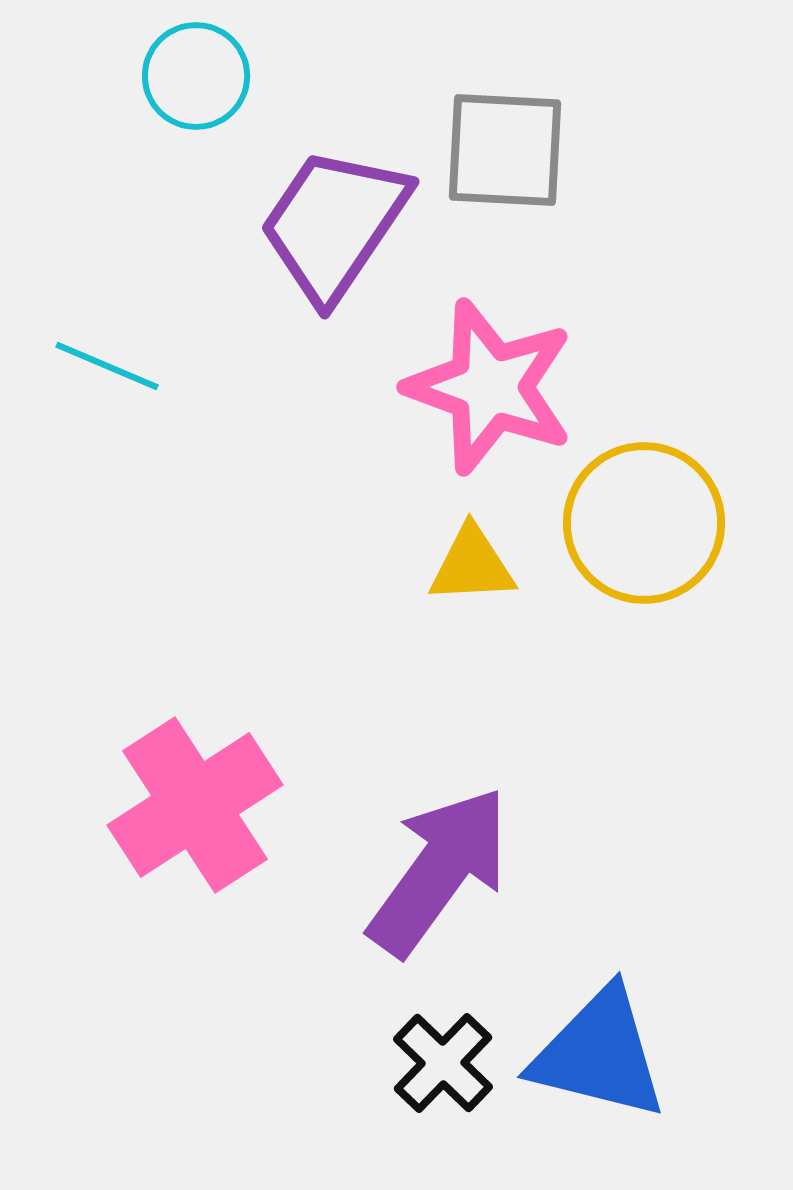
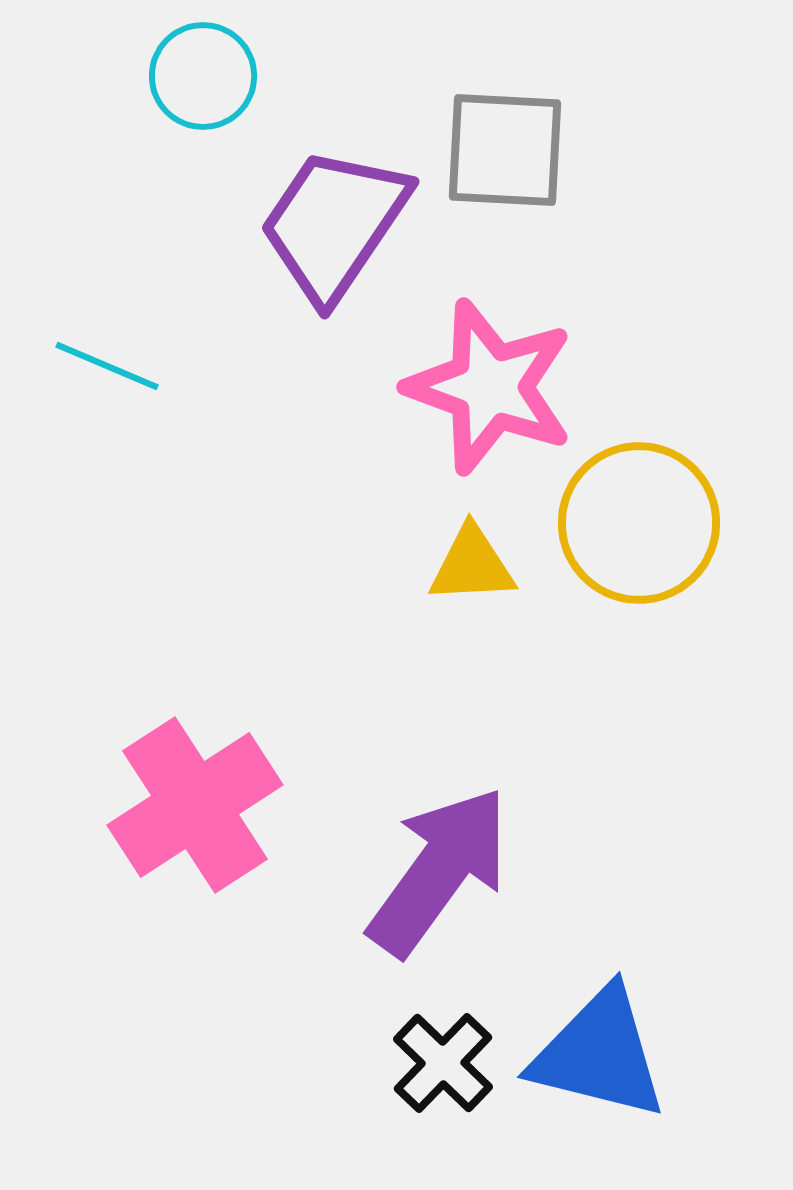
cyan circle: moved 7 px right
yellow circle: moved 5 px left
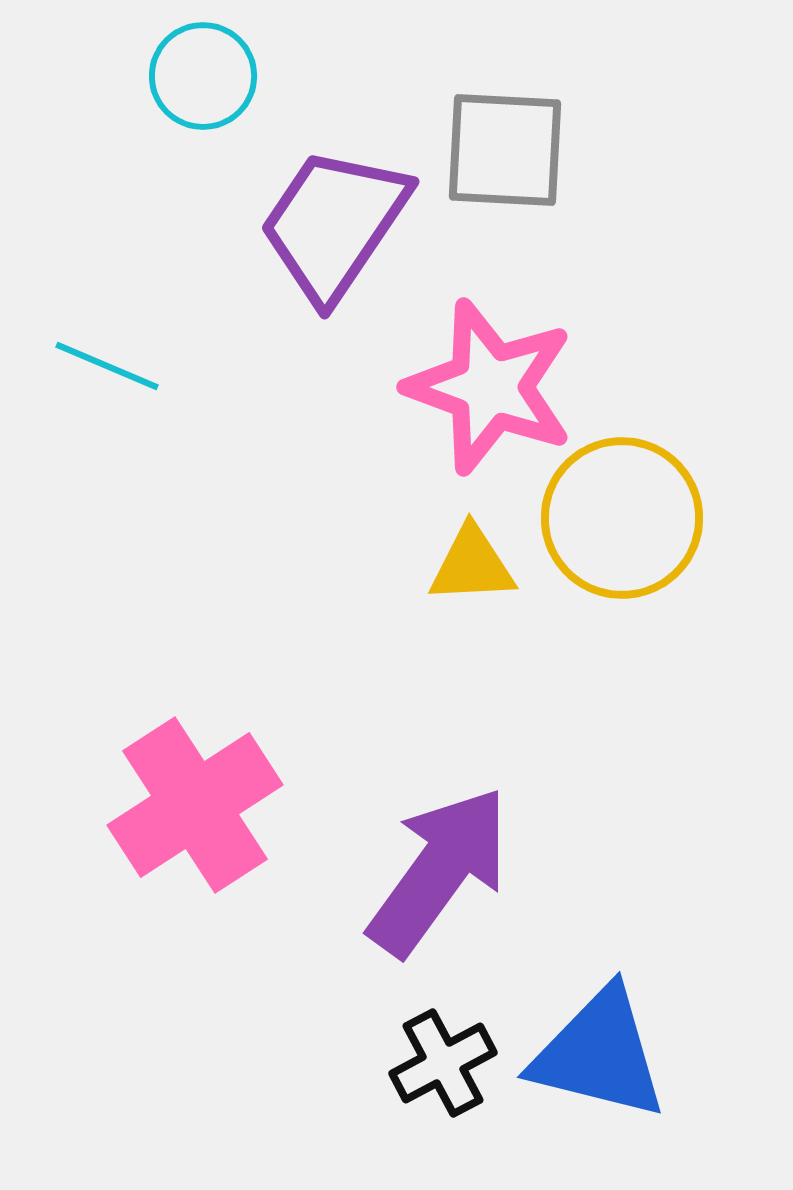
yellow circle: moved 17 px left, 5 px up
black cross: rotated 18 degrees clockwise
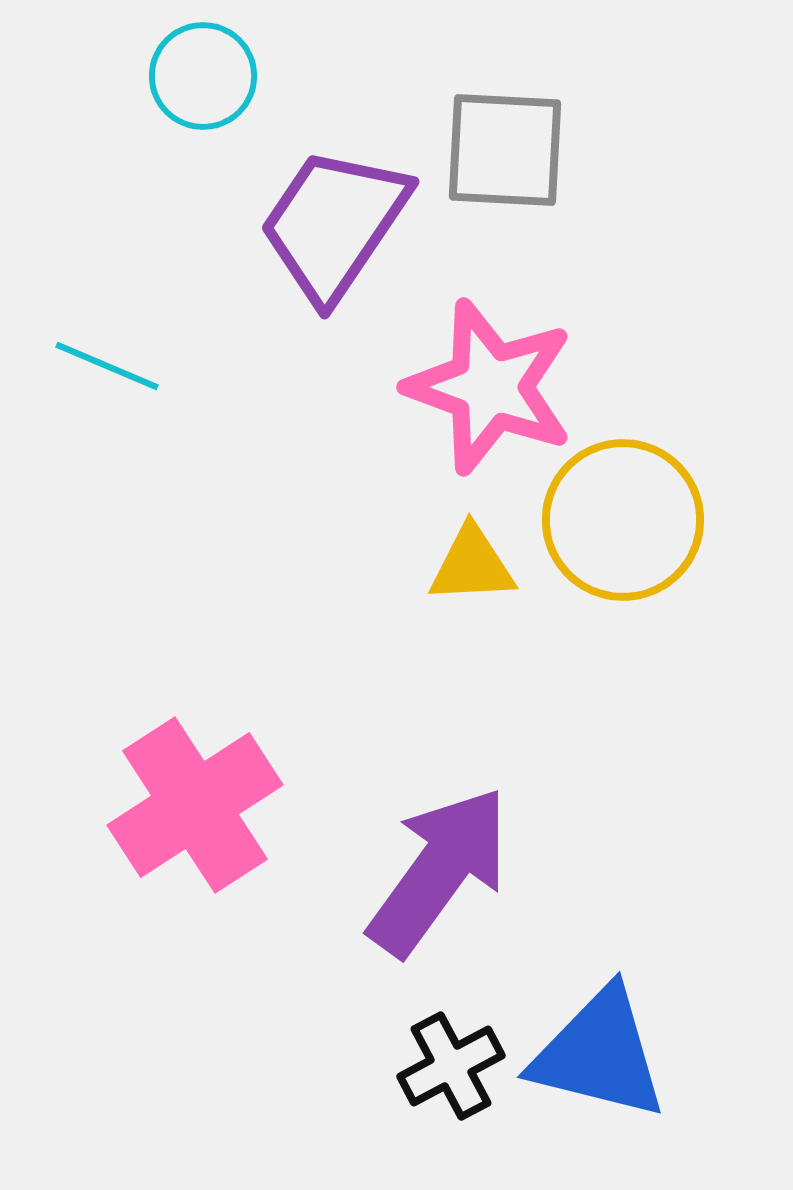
yellow circle: moved 1 px right, 2 px down
black cross: moved 8 px right, 3 px down
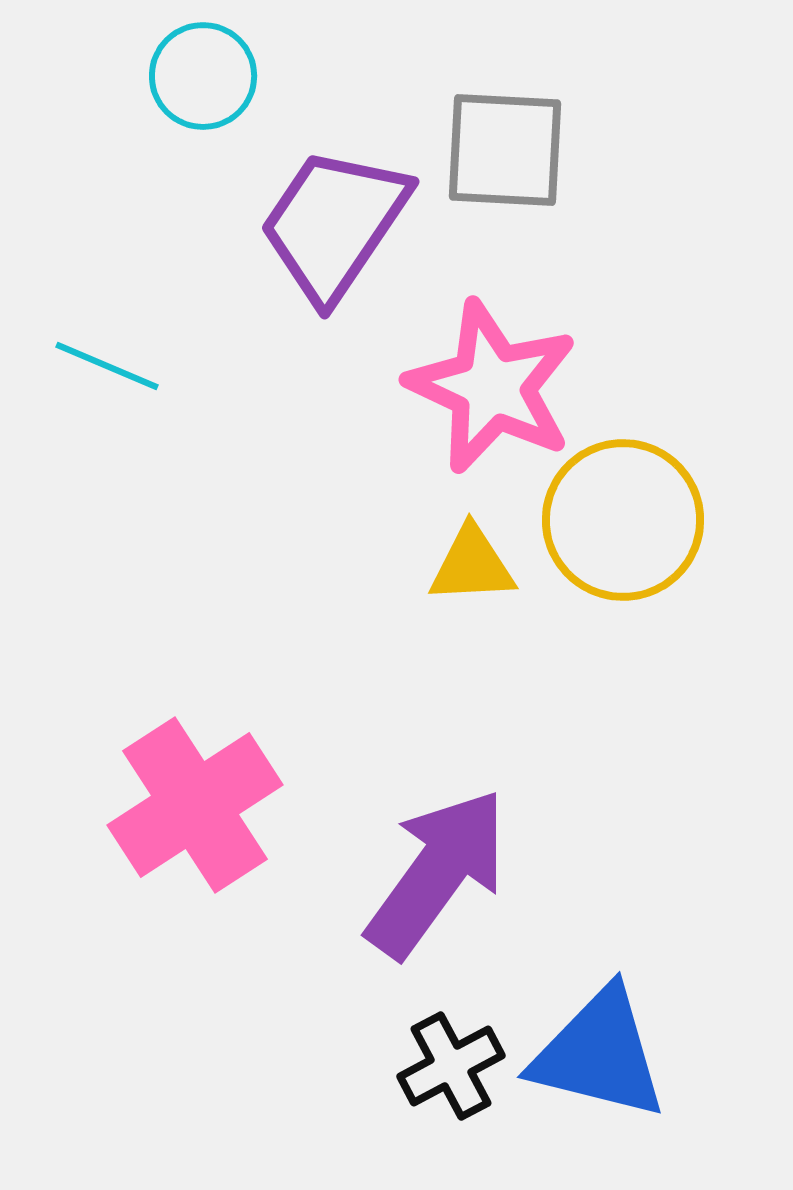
pink star: moved 2 px right; rotated 5 degrees clockwise
purple arrow: moved 2 px left, 2 px down
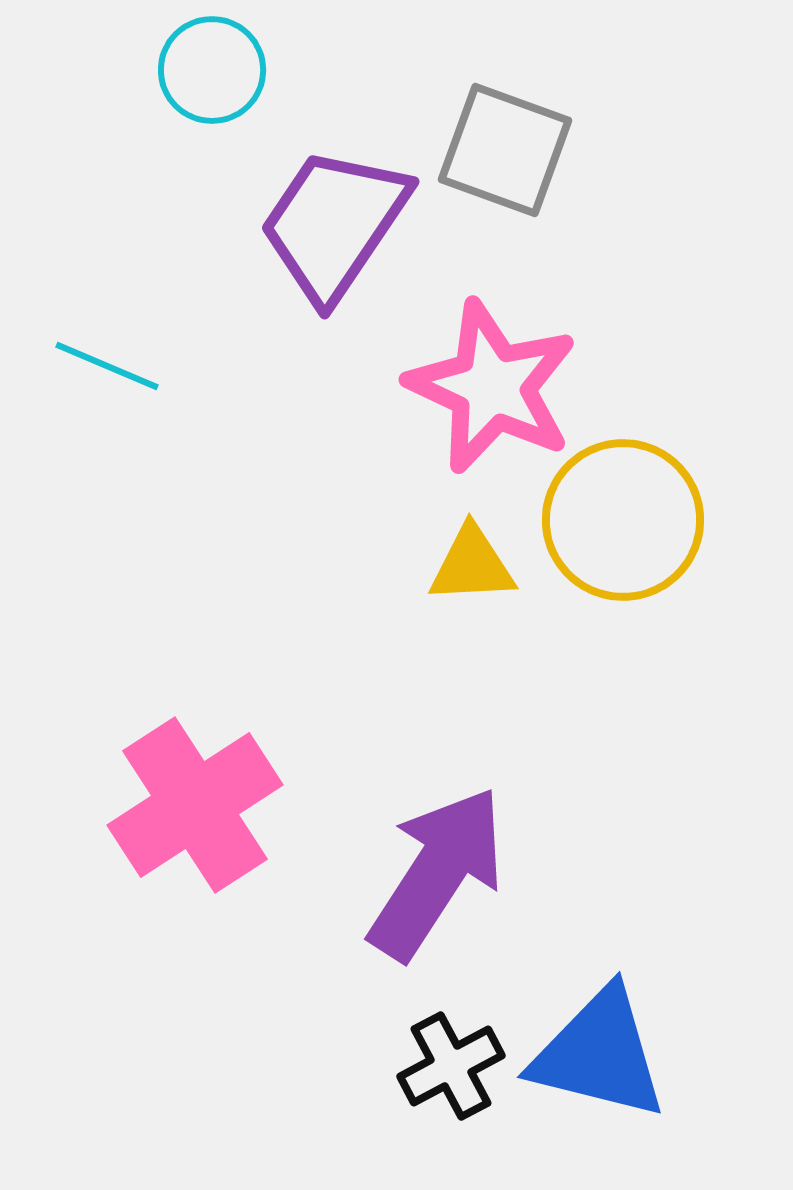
cyan circle: moved 9 px right, 6 px up
gray square: rotated 17 degrees clockwise
purple arrow: rotated 3 degrees counterclockwise
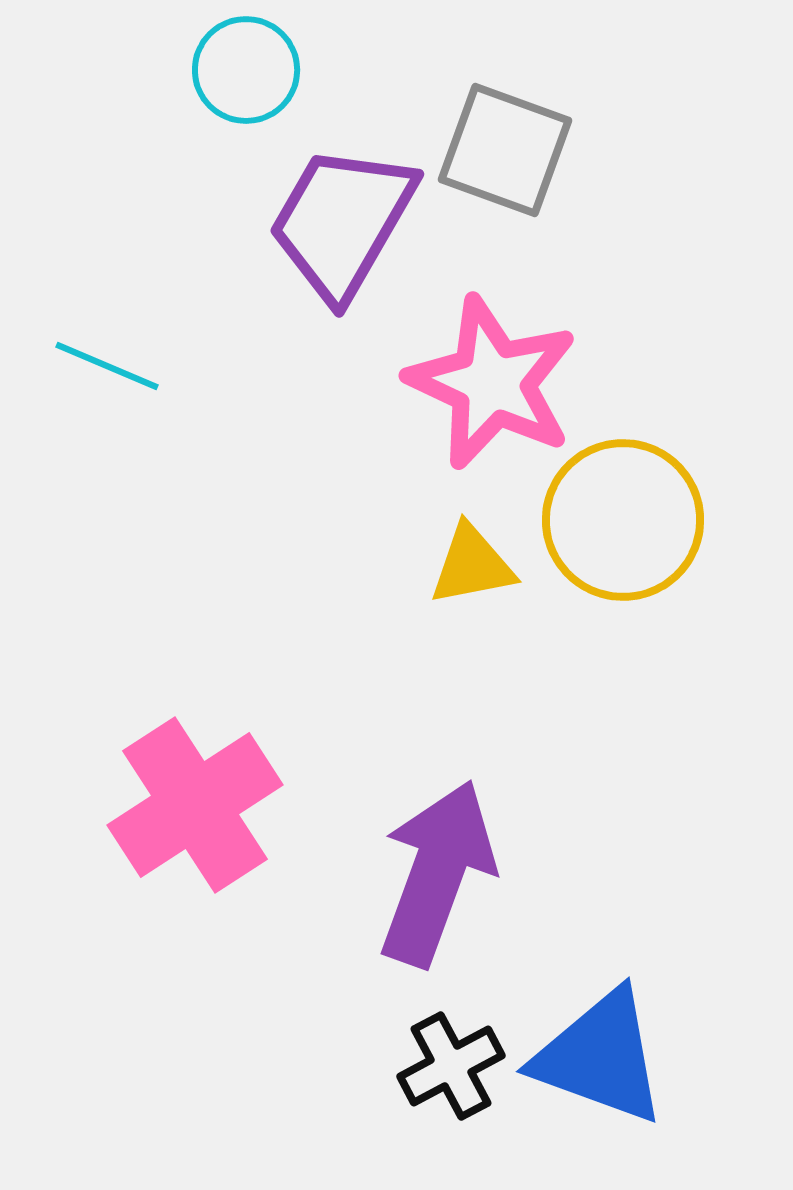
cyan circle: moved 34 px right
purple trapezoid: moved 8 px right, 2 px up; rotated 4 degrees counterclockwise
pink star: moved 4 px up
yellow triangle: rotated 8 degrees counterclockwise
purple arrow: rotated 13 degrees counterclockwise
blue triangle: moved 1 px right, 3 px down; rotated 6 degrees clockwise
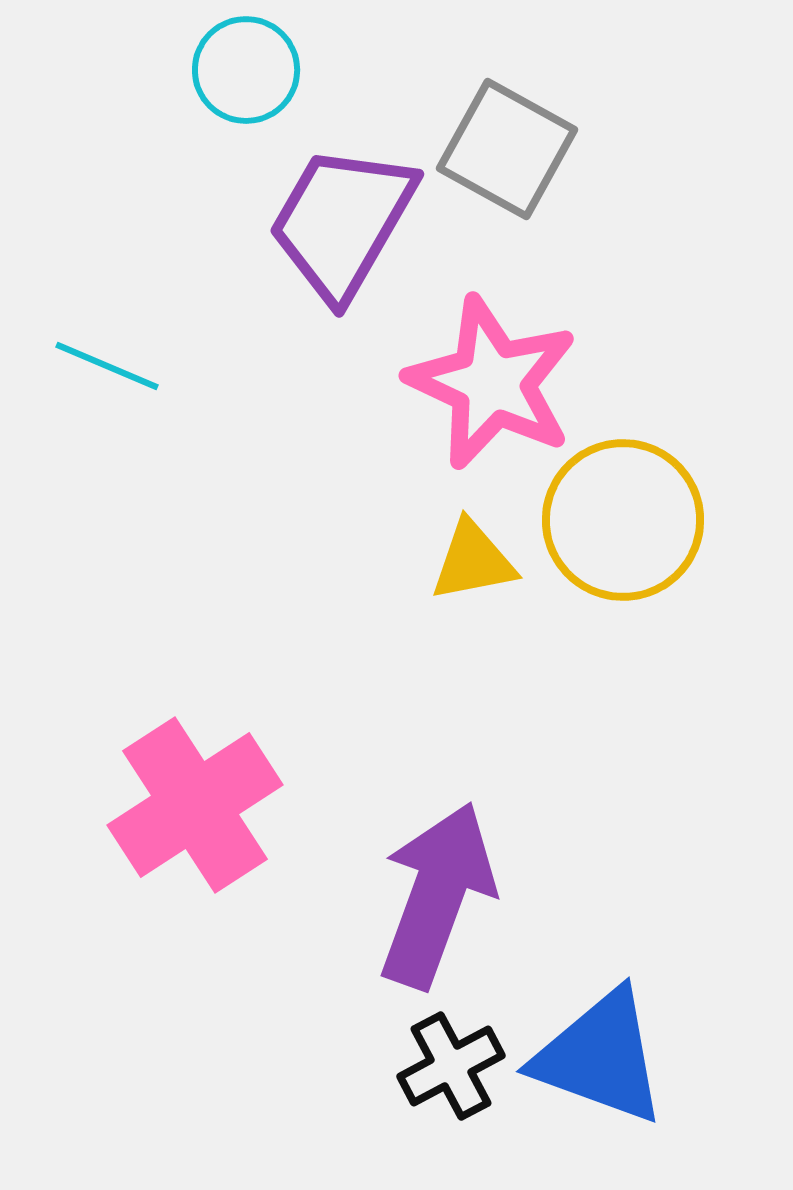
gray square: moved 2 px right, 1 px up; rotated 9 degrees clockwise
yellow triangle: moved 1 px right, 4 px up
purple arrow: moved 22 px down
